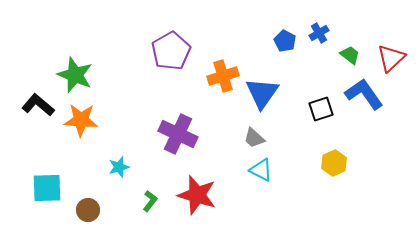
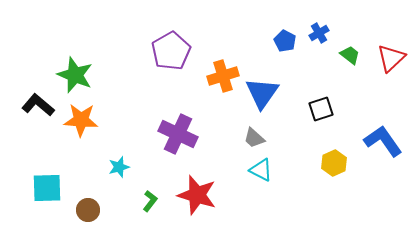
blue L-shape: moved 19 px right, 47 px down
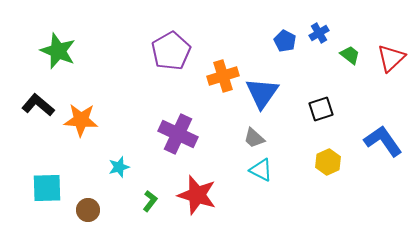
green star: moved 17 px left, 24 px up
yellow hexagon: moved 6 px left, 1 px up
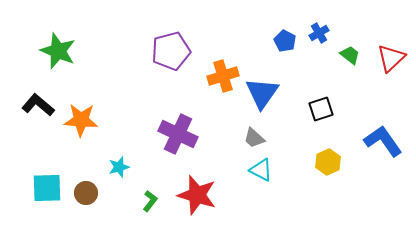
purple pentagon: rotated 15 degrees clockwise
brown circle: moved 2 px left, 17 px up
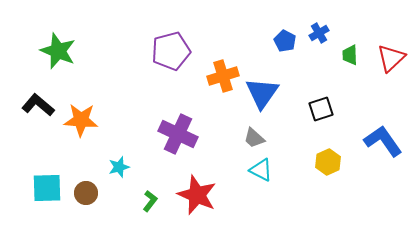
green trapezoid: rotated 130 degrees counterclockwise
red star: rotated 6 degrees clockwise
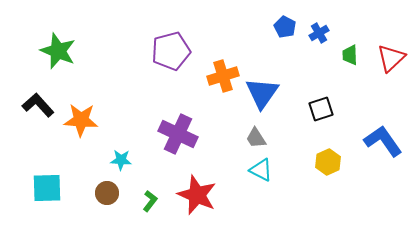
blue pentagon: moved 14 px up
black L-shape: rotated 8 degrees clockwise
gray trapezoid: moved 2 px right; rotated 15 degrees clockwise
cyan star: moved 2 px right, 7 px up; rotated 20 degrees clockwise
brown circle: moved 21 px right
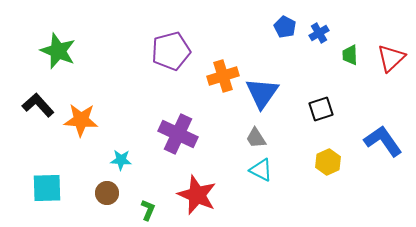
green L-shape: moved 2 px left, 9 px down; rotated 15 degrees counterclockwise
